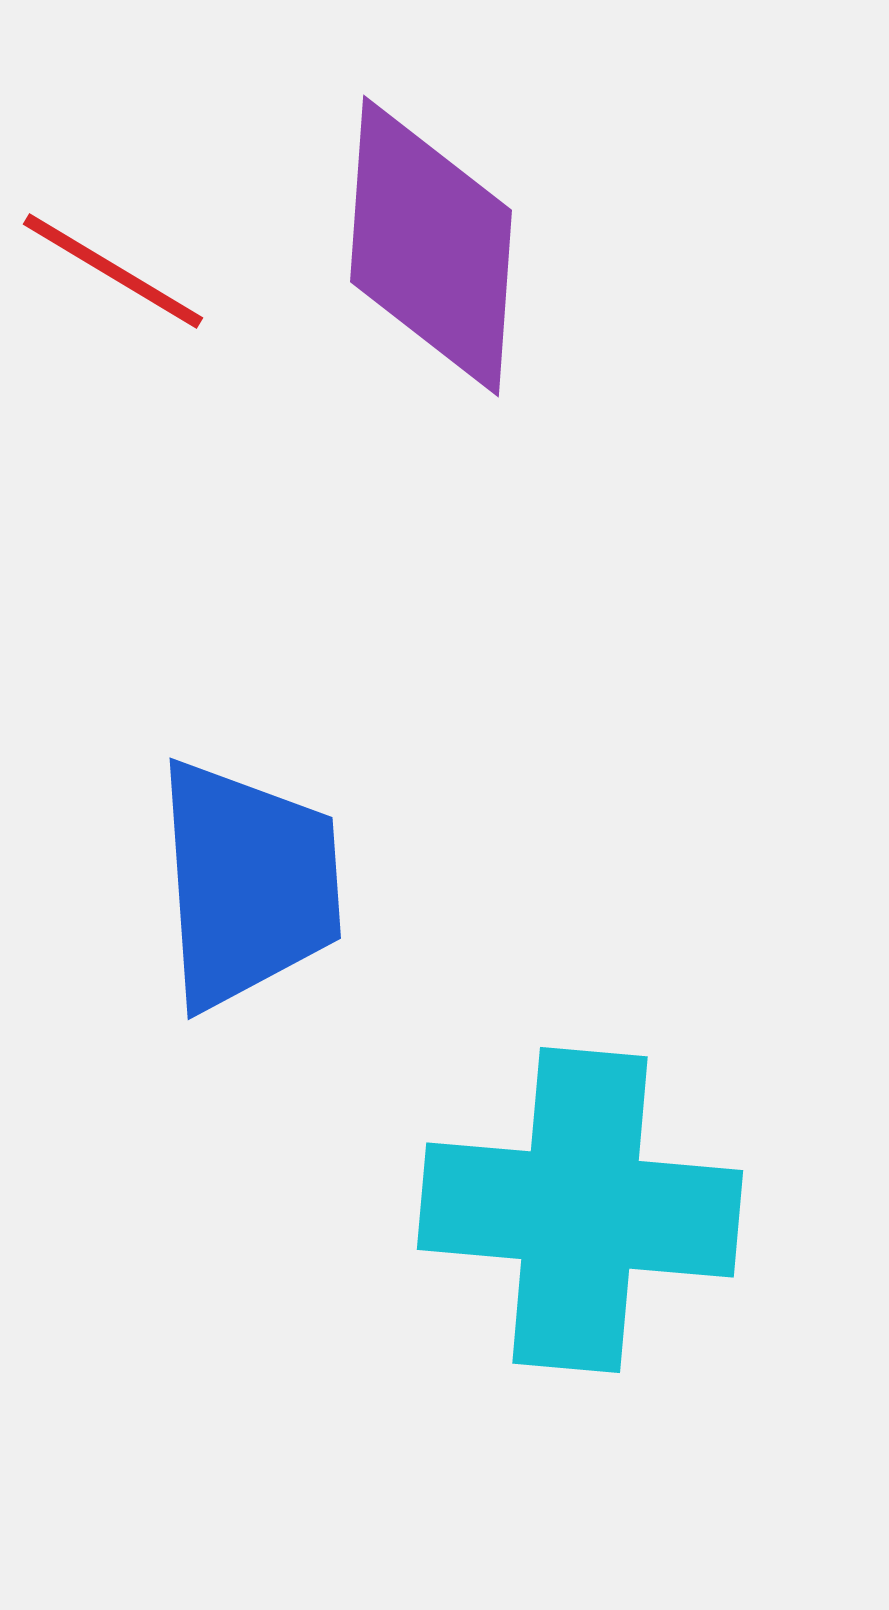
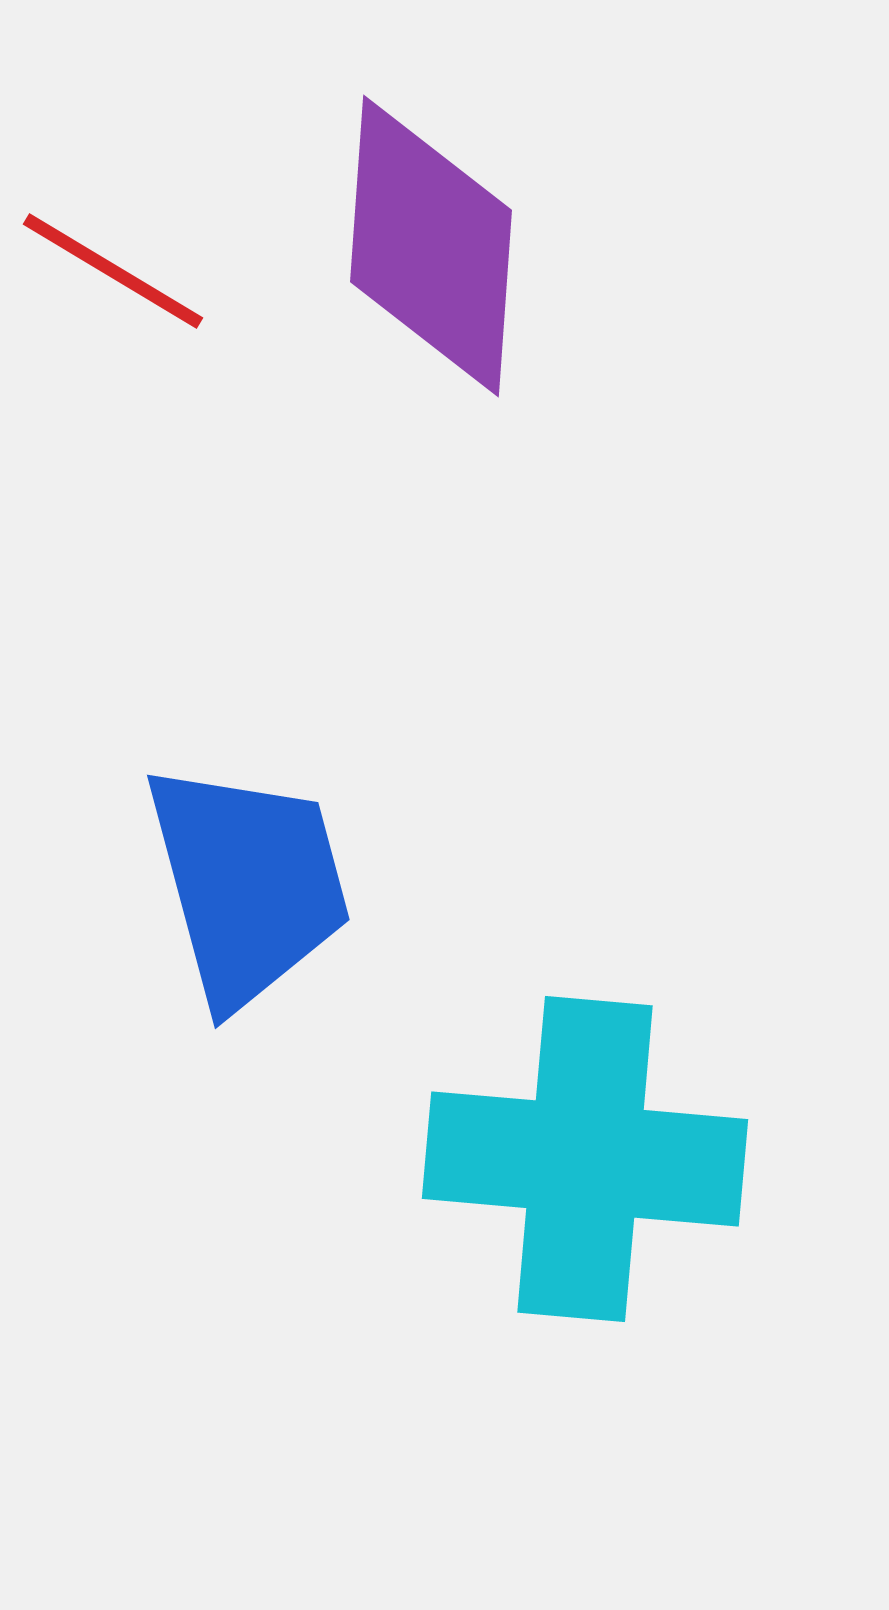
blue trapezoid: rotated 11 degrees counterclockwise
cyan cross: moved 5 px right, 51 px up
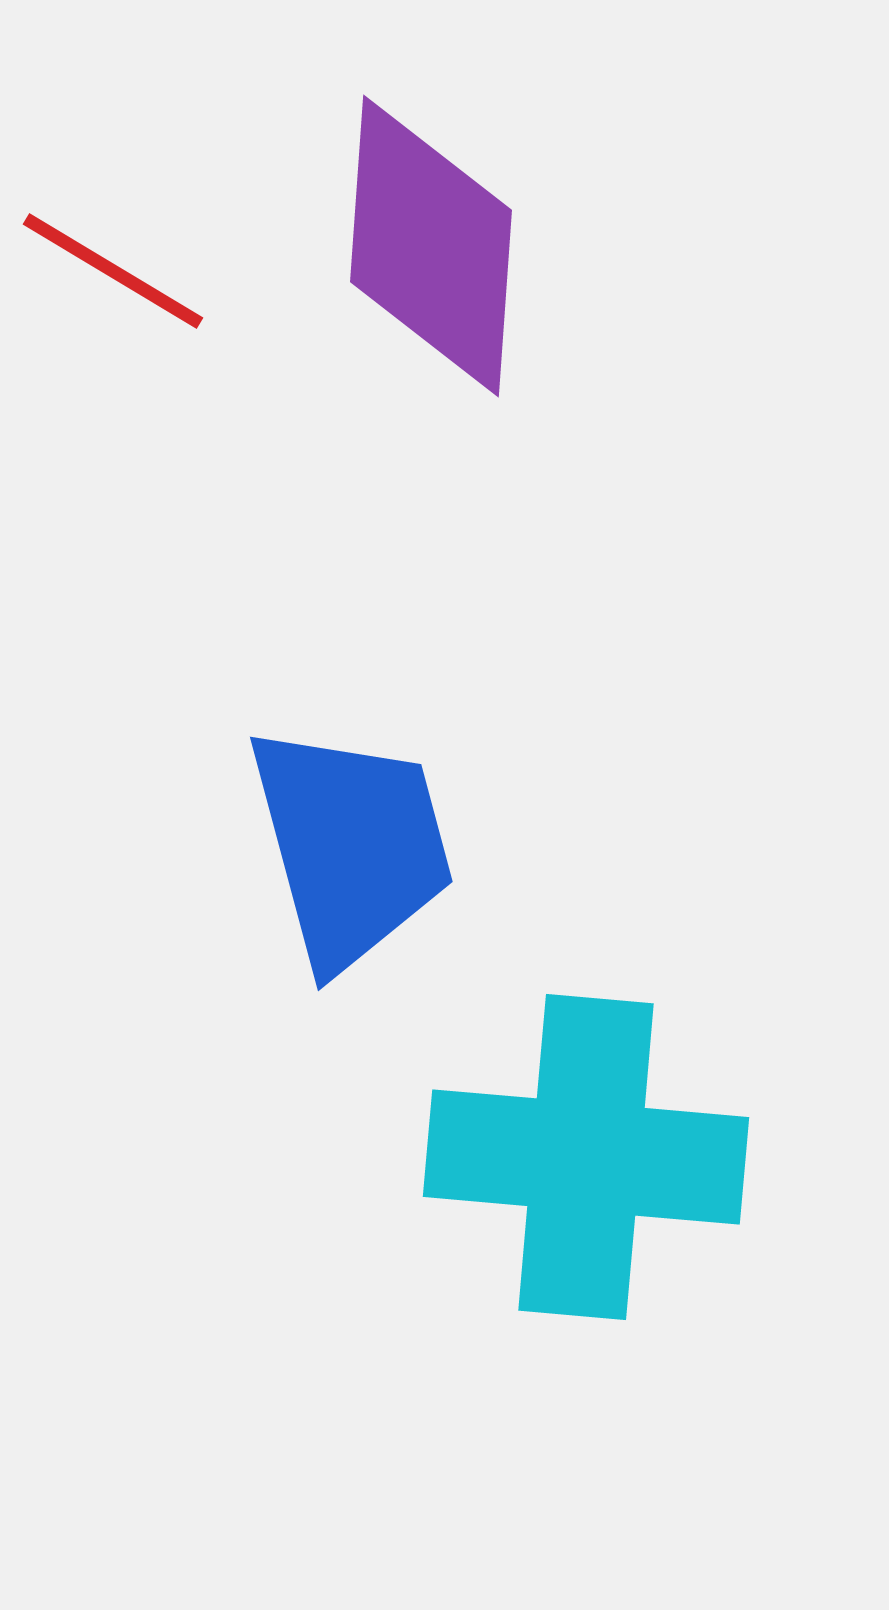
blue trapezoid: moved 103 px right, 38 px up
cyan cross: moved 1 px right, 2 px up
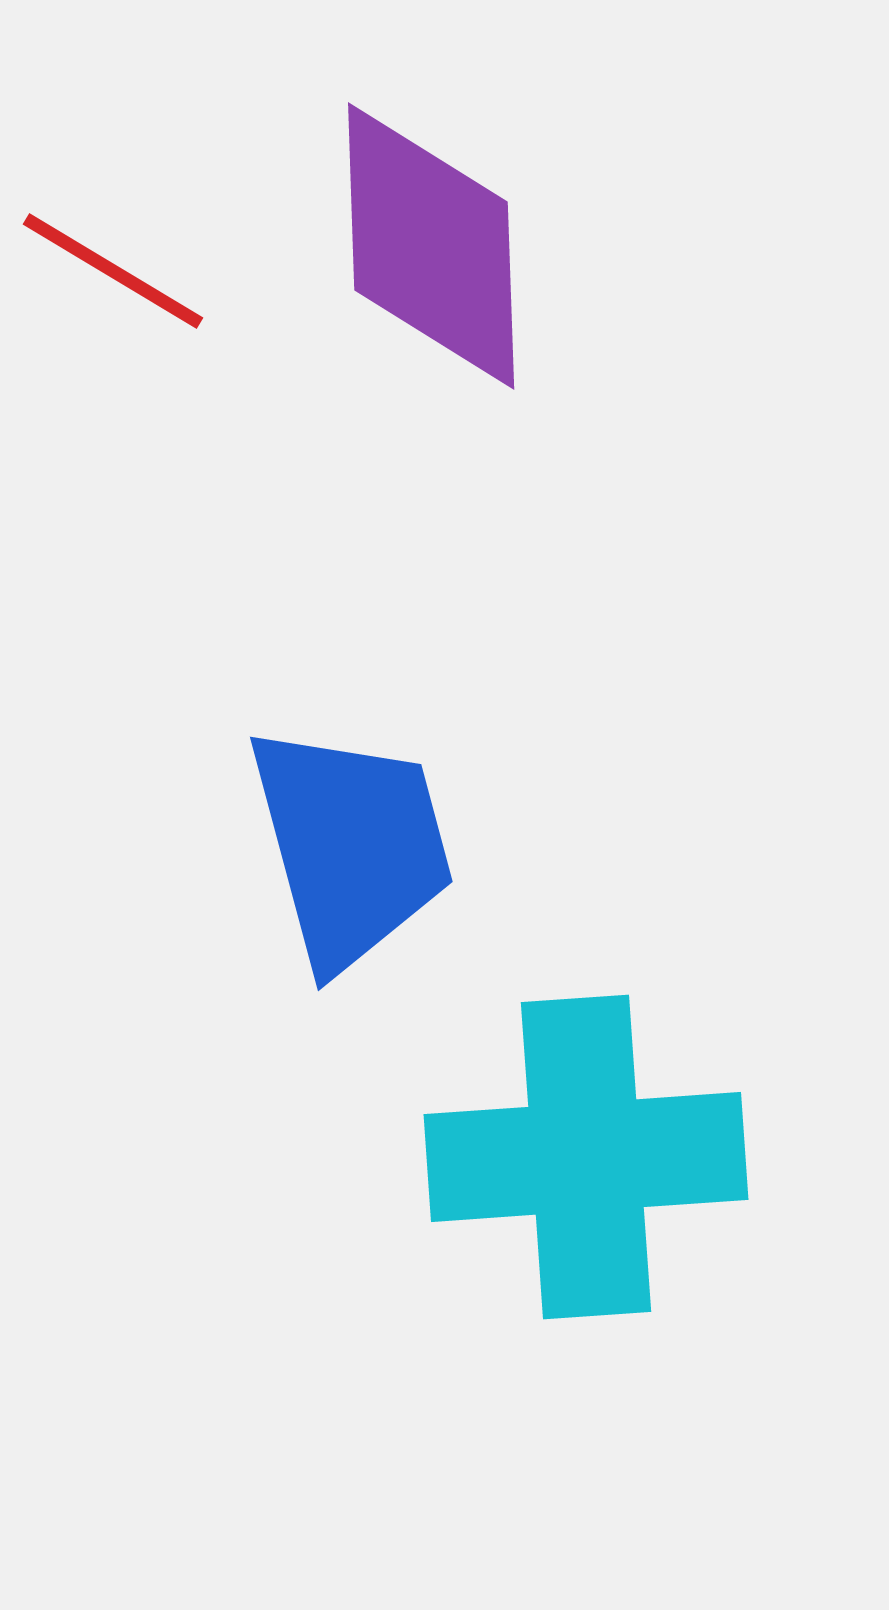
purple diamond: rotated 6 degrees counterclockwise
cyan cross: rotated 9 degrees counterclockwise
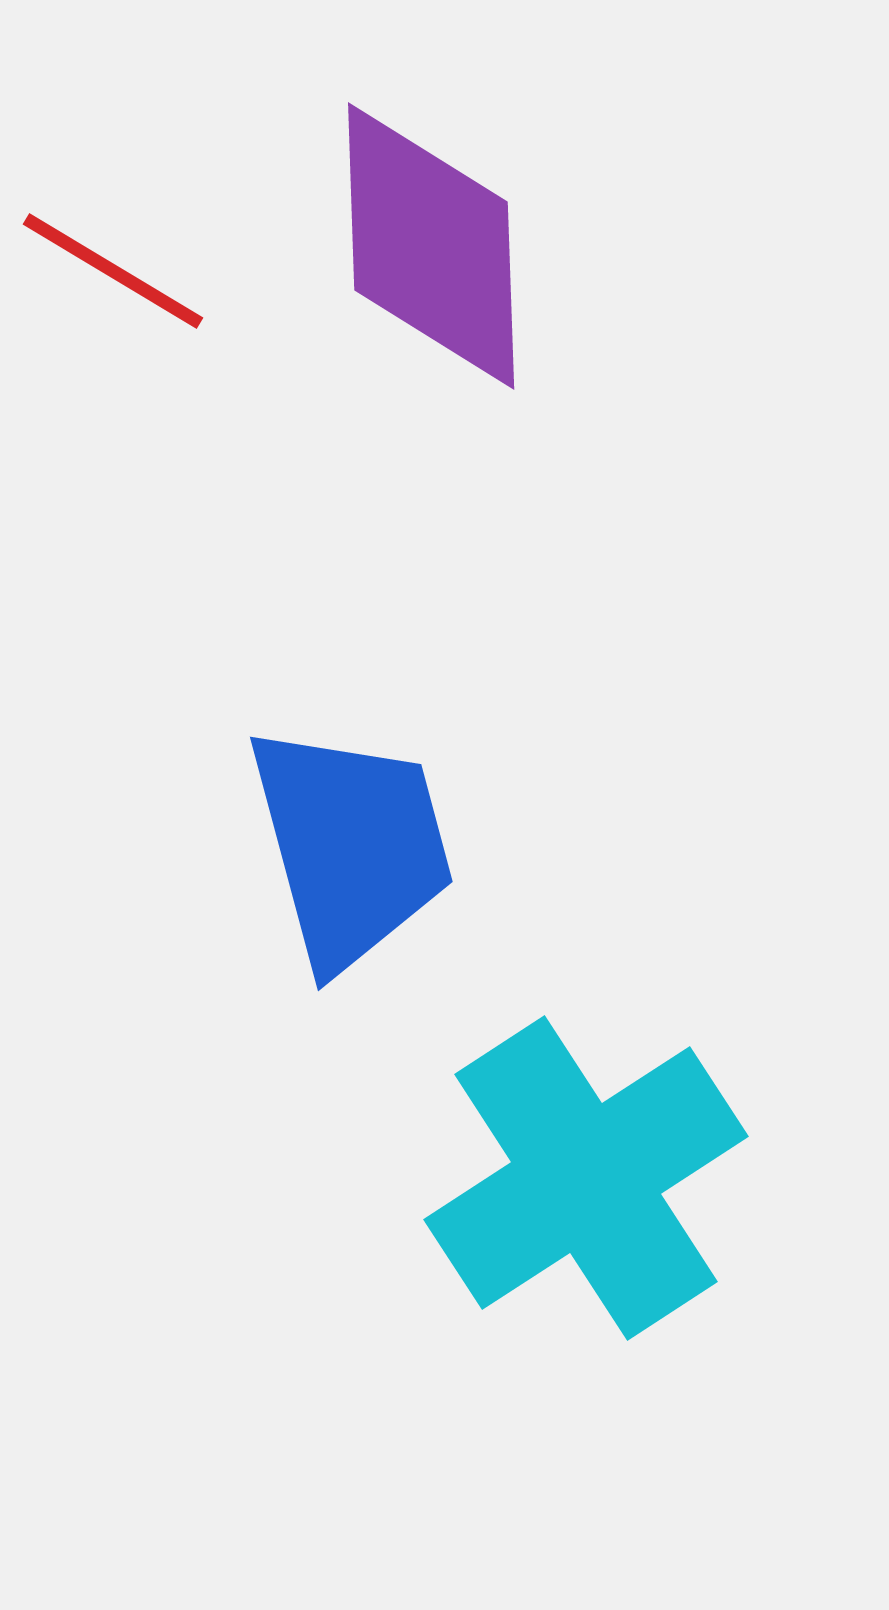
cyan cross: moved 21 px down; rotated 29 degrees counterclockwise
